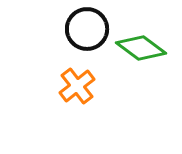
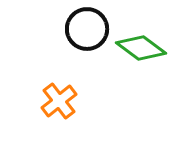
orange cross: moved 18 px left, 15 px down
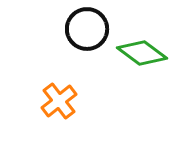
green diamond: moved 1 px right, 5 px down
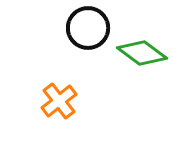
black circle: moved 1 px right, 1 px up
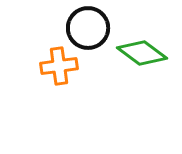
orange cross: moved 35 px up; rotated 30 degrees clockwise
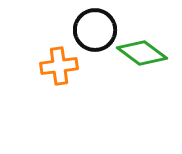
black circle: moved 7 px right, 2 px down
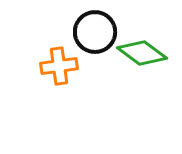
black circle: moved 2 px down
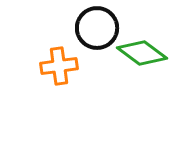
black circle: moved 2 px right, 4 px up
